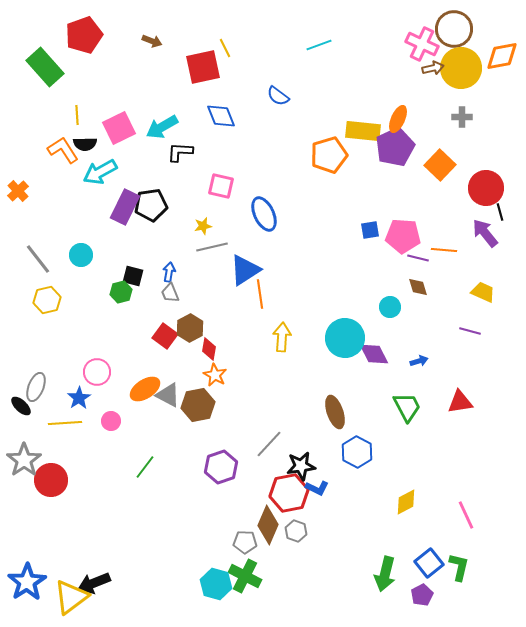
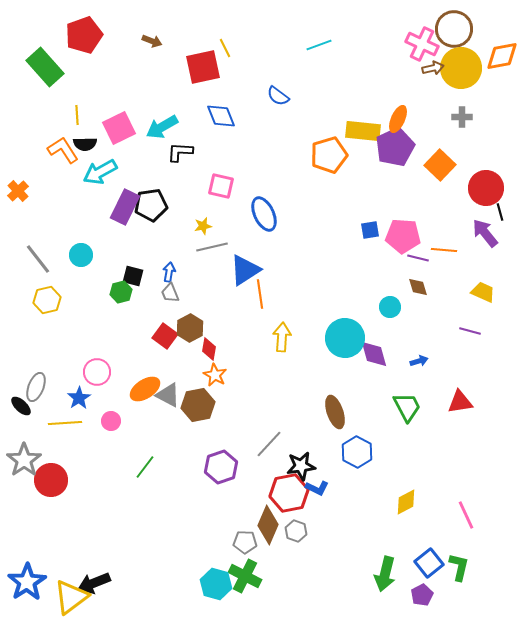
purple diamond at (374, 354): rotated 12 degrees clockwise
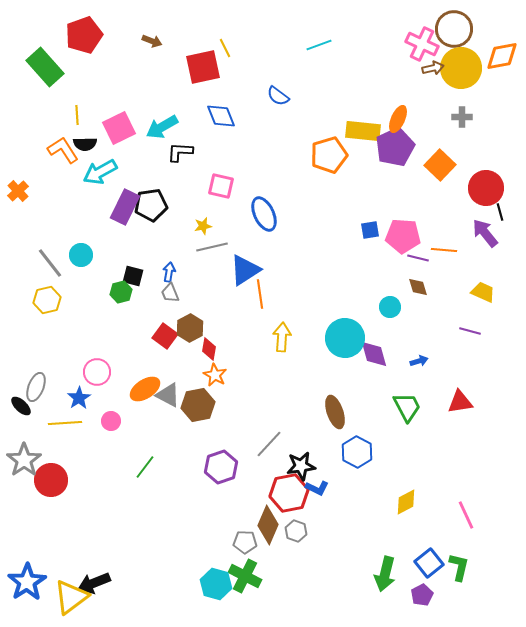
gray line at (38, 259): moved 12 px right, 4 px down
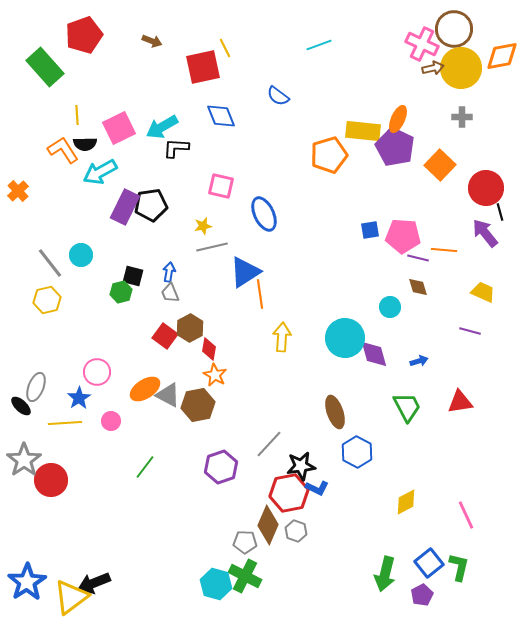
purple pentagon at (395, 147): rotated 21 degrees counterclockwise
black L-shape at (180, 152): moved 4 px left, 4 px up
blue triangle at (245, 270): moved 2 px down
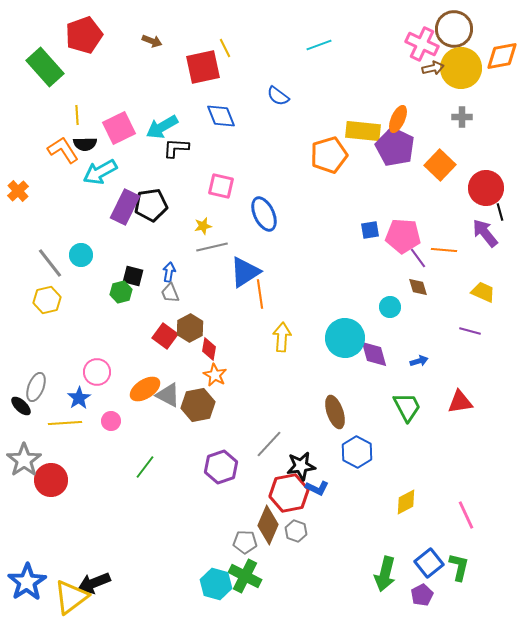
purple line at (418, 258): rotated 40 degrees clockwise
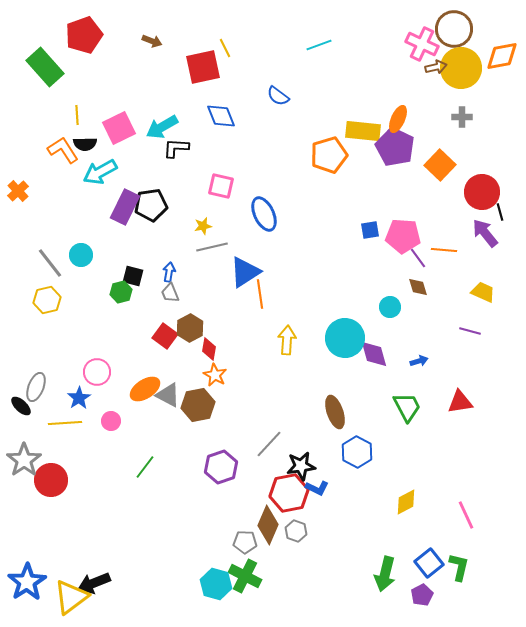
brown arrow at (433, 68): moved 3 px right, 1 px up
red circle at (486, 188): moved 4 px left, 4 px down
yellow arrow at (282, 337): moved 5 px right, 3 px down
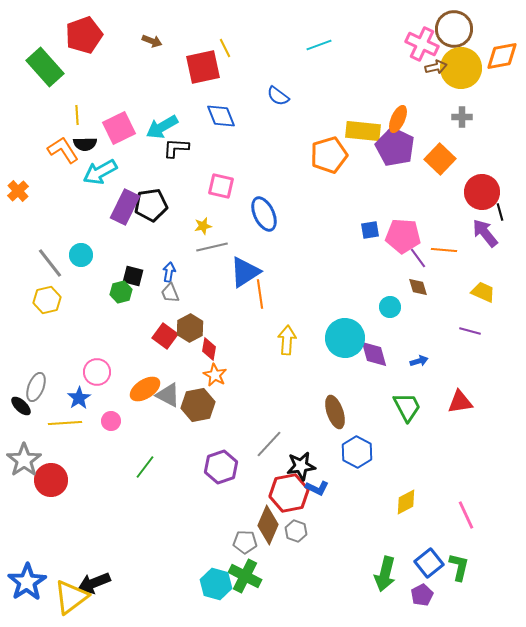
orange square at (440, 165): moved 6 px up
